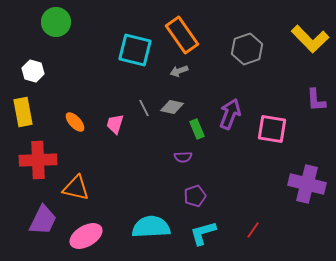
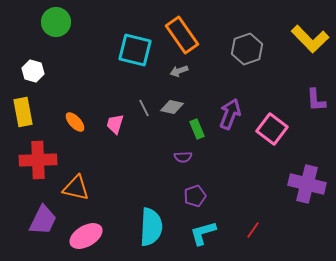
pink square: rotated 28 degrees clockwise
cyan semicircle: rotated 96 degrees clockwise
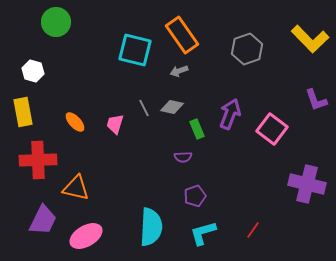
purple L-shape: rotated 15 degrees counterclockwise
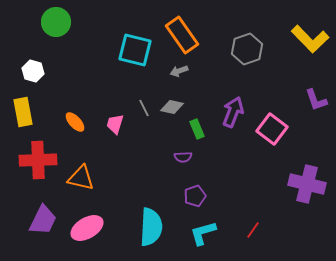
purple arrow: moved 3 px right, 2 px up
orange triangle: moved 5 px right, 10 px up
pink ellipse: moved 1 px right, 8 px up
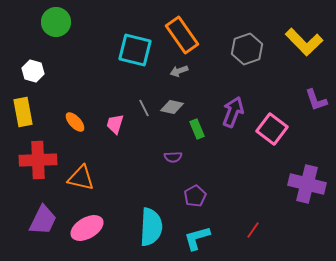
yellow L-shape: moved 6 px left, 3 px down
purple semicircle: moved 10 px left
purple pentagon: rotated 10 degrees counterclockwise
cyan L-shape: moved 6 px left, 5 px down
